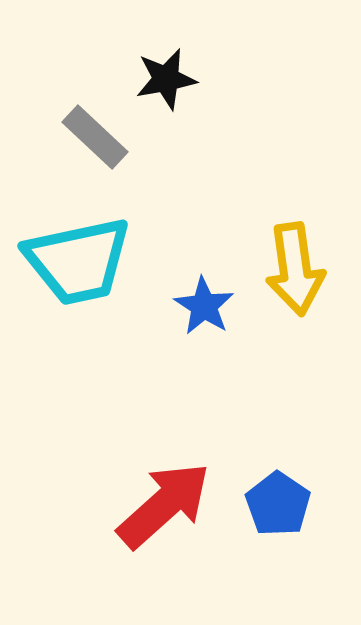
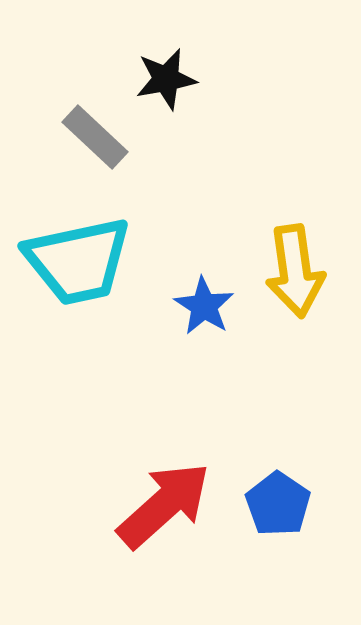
yellow arrow: moved 2 px down
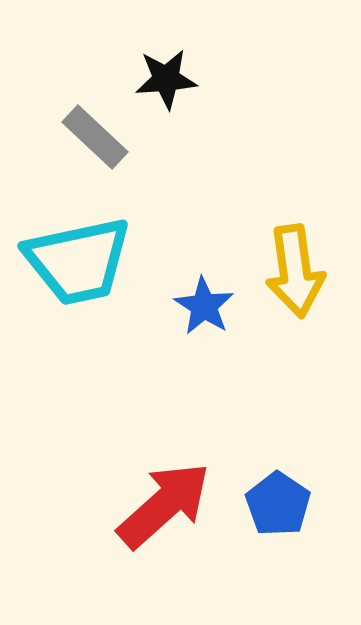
black star: rotated 6 degrees clockwise
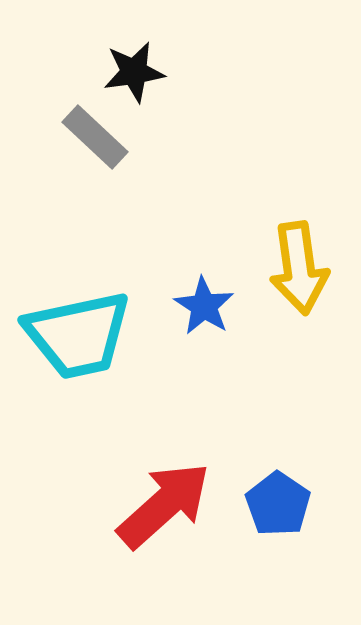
black star: moved 32 px left, 7 px up; rotated 4 degrees counterclockwise
cyan trapezoid: moved 74 px down
yellow arrow: moved 4 px right, 3 px up
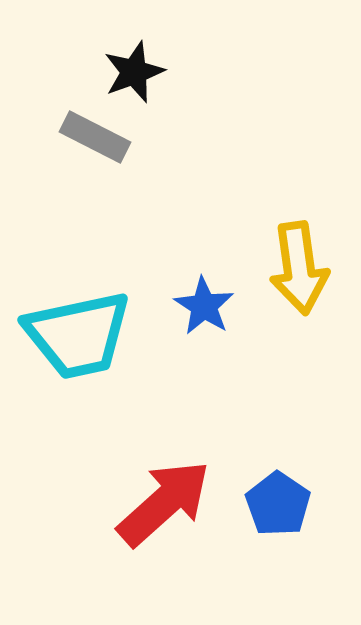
black star: rotated 12 degrees counterclockwise
gray rectangle: rotated 16 degrees counterclockwise
red arrow: moved 2 px up
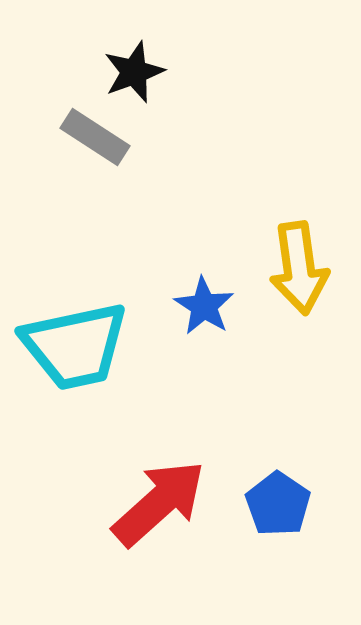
gray rectangle: rotated 6 degrees clockwise
cyan trapezoid: moved 3 px left, 11 px down
red arrow: moved 5 px left
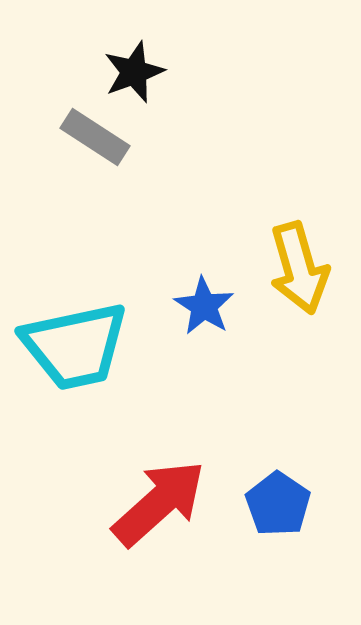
yellow arrow: rotated 8 degrees counterclockwise
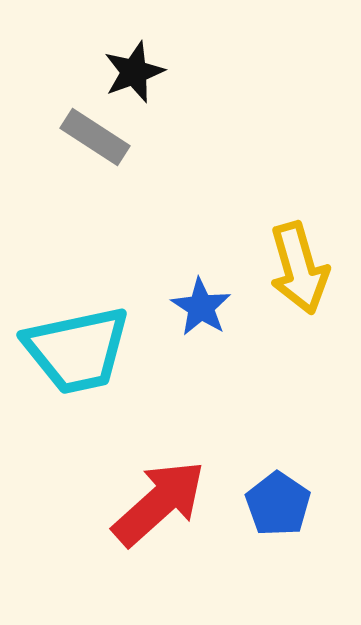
blue star: moved 3 px left, 1 px down
cyan trapezoid: moved 2 px right, 4 px down
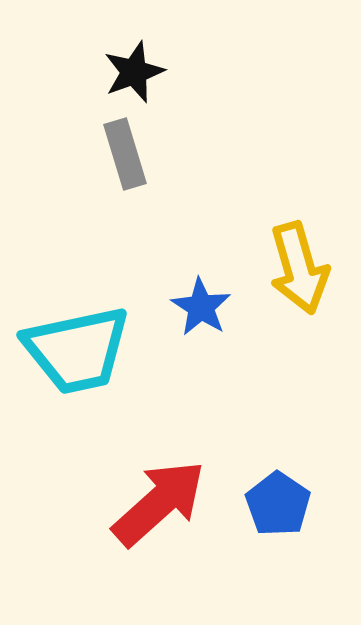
gray rectangle: moved 30 px right, 17 px down; rotated 40 degrees clockwise
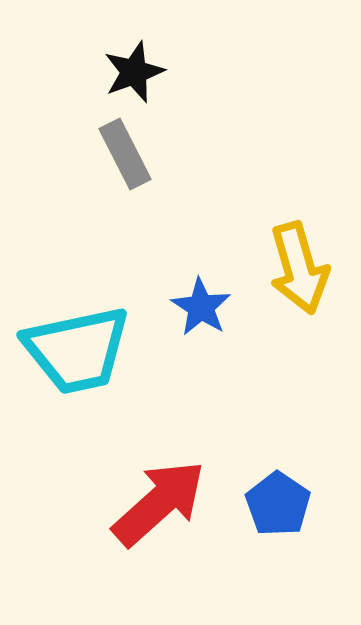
gray rectangle: rotated 10 degrees counterclockwise
